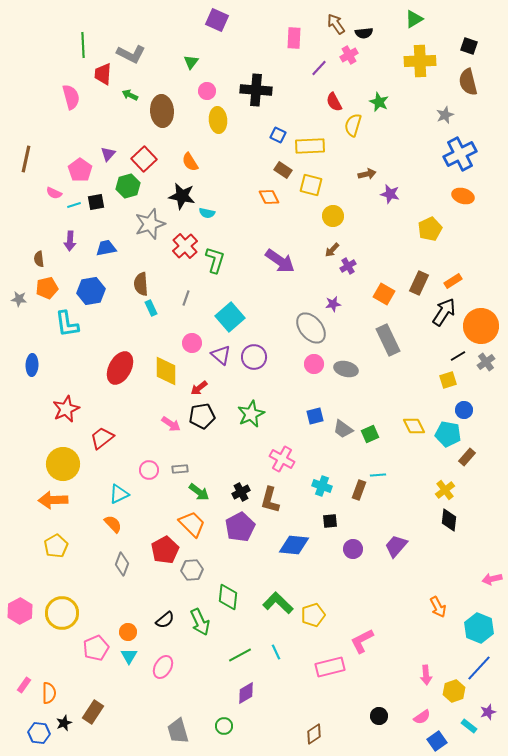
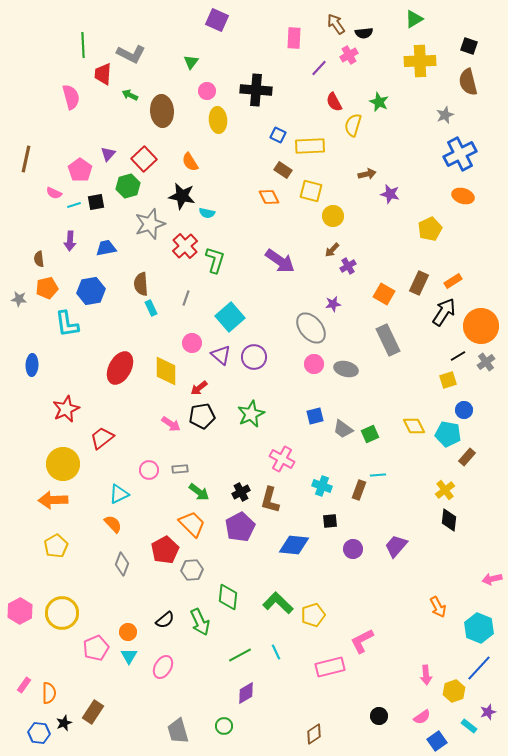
yellow square at (311, 185): moved 6 px down
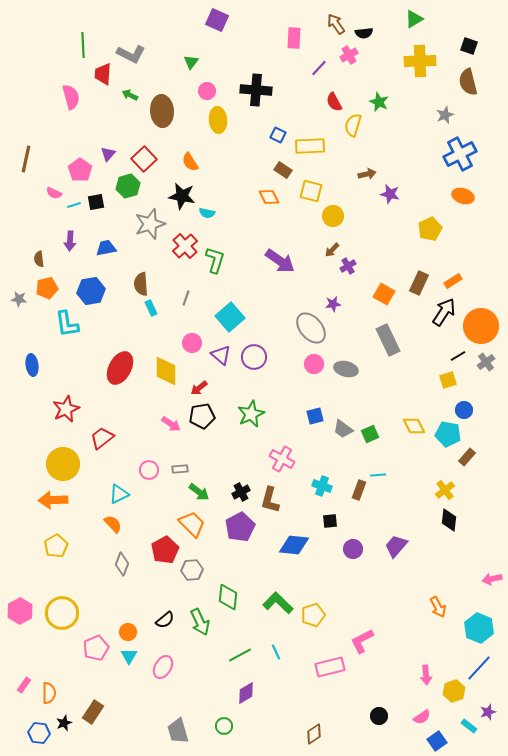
blue ellipse at (32, 365): rotated 10 degrees counterclockwise
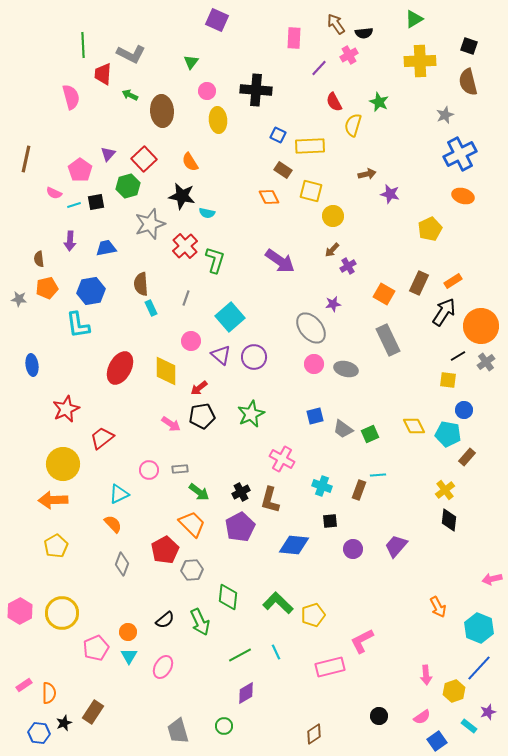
cyan L-shape at (67, 324): moved 11 px right, 1 px down
pink circle at (192, 343): moved 1 px left, 2 px up
yellow square at (448, 380): rotated 24 degrees clockwise
pink rectangle at (24, 685): rotated 21 degrees clockwise
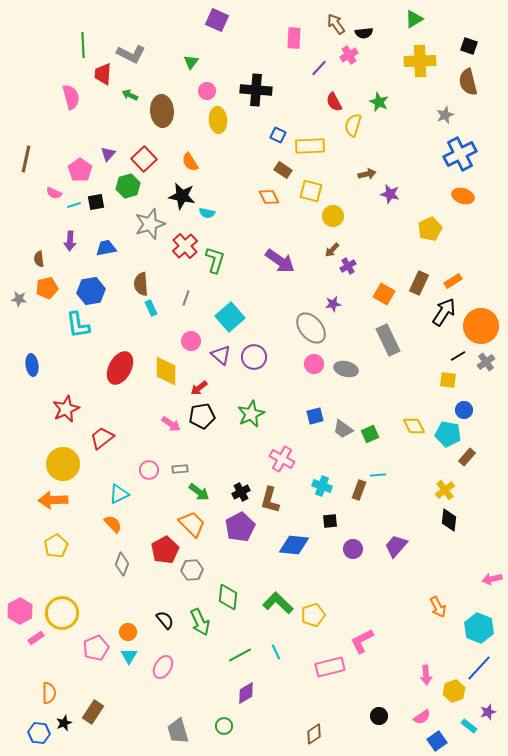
black semicircle at (165, 620): rotated 90 degrees counterclockwise
pink rectangle at (24, 685): moved 12 px right, 47 px up
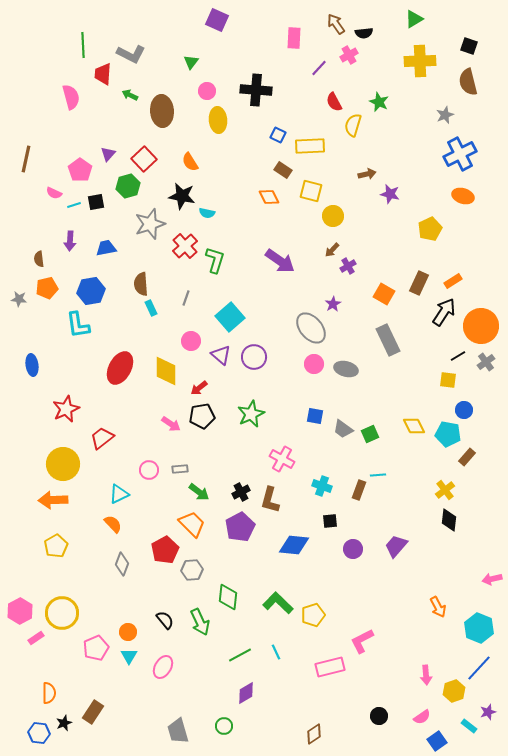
purple star at (333, 304): rotated 21 degrees counterclockwise
blue square at (315, 416): rotated 24 degrees clockwise
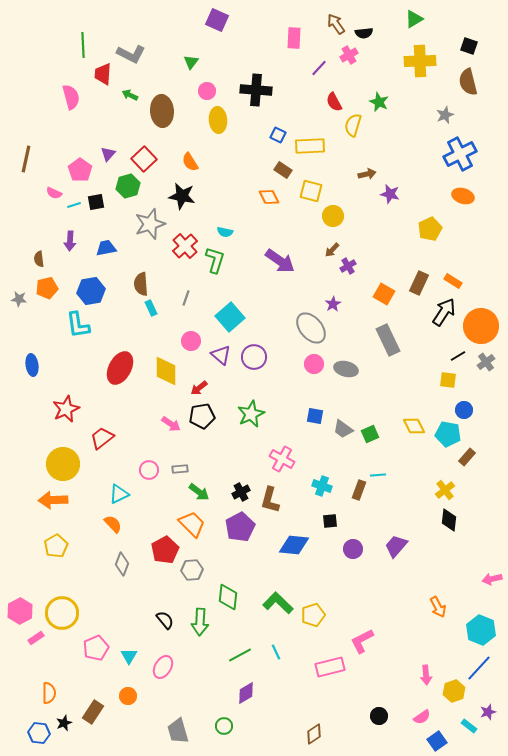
cyan semicircle at (207, 213): moved 18 px right, 19 px down
orange rectangle at (453, 281): rotated 66 degrees clockwise
green arrow at (200, 622): rotated 28 degrees clockwise
cyan hexagon at (479, 628): moved 2 px right, 2 px down
orange circle at (128, 632): moved 64 px down
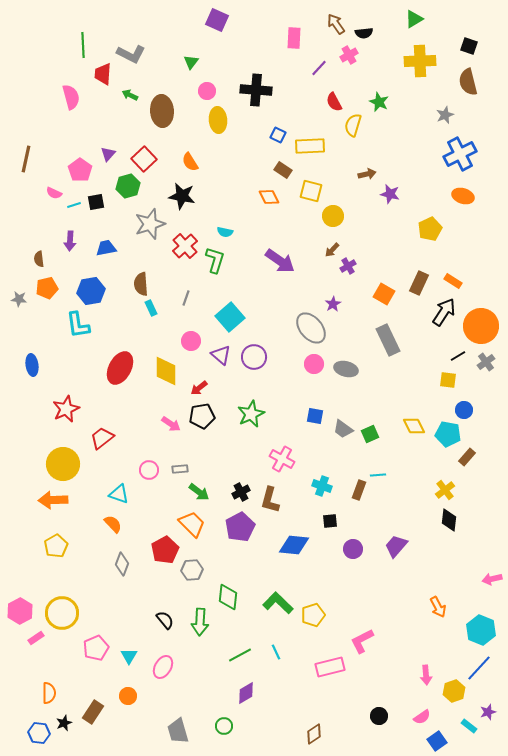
cyan triangle at (119, 494): rotated 45 degrees clockwise
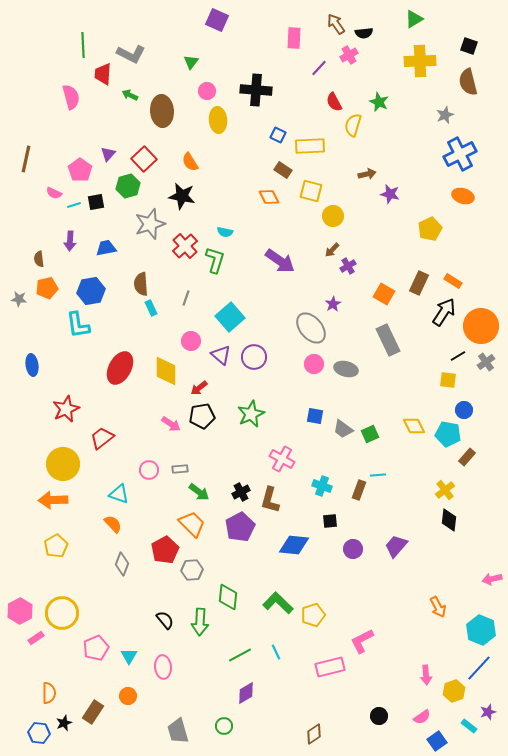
pink ellipse at (163, 667): rotated 35 degrees counterclockwise
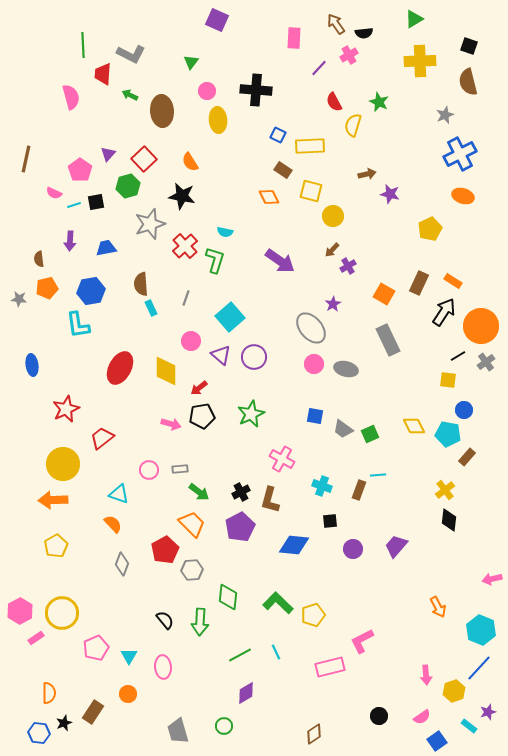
pink arrow at (171, 424): rotated 18 degrees counterclockwise
orange circle at (128, 696): moved 2 px up
